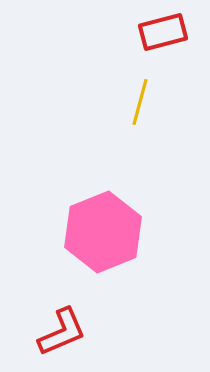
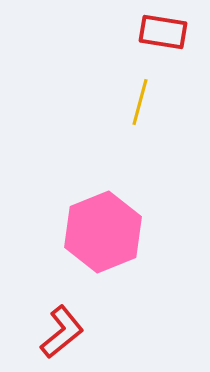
red rectangle: rotated 24 degrees clockwise
red L-shape: rotated 16 degrees counterclockwise
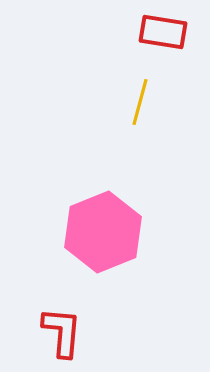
red L-shape: rotated 46 degrees counterclockwise
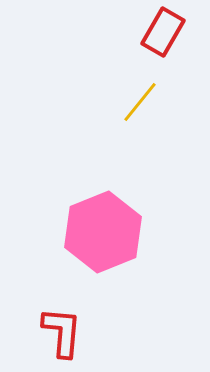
red rectangle: rotated 69 degrees counterclockwise
yellow line: rotated 24 degrees clockwise
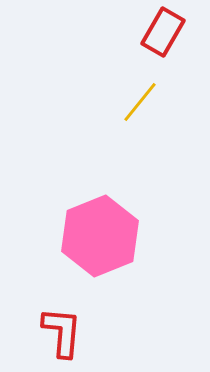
pink hexagon: moved 3 px left, 4 px down
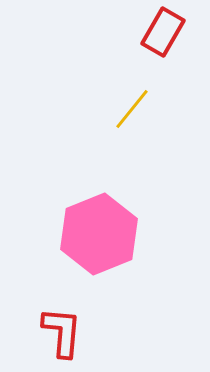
yellow line: moved 8 px left, 7 px down
pink hexagon: moved 1 px left, 2 px up
